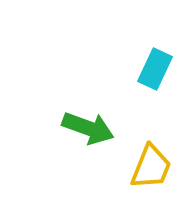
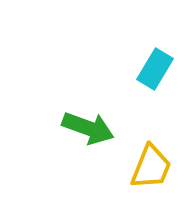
cyan rectangle: rotated 6 degrees clockwise
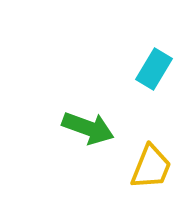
cyan rectangle: moved 1 px left
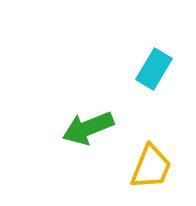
green arrow: rotated 138 degrees clockwise
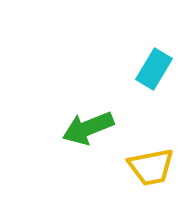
yellow trapezoid: rotated 57 degrees clockwise
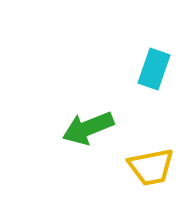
cyan rectangle: rotated 12 degrees counterclockwise
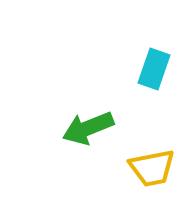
yellow trapezoid: moved 1 px right, 1 px down
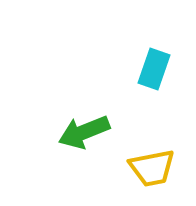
green arrow: moved 4 px left, 4 px down
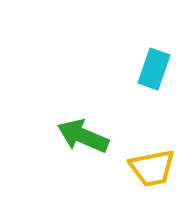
green arrow: moved 1 px left, 4 px down; rotated 45 degrees clockwise
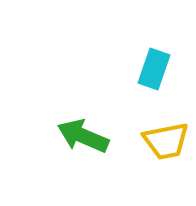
yellow trapezoid: moved 14 px right, 27 px up
